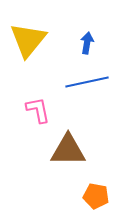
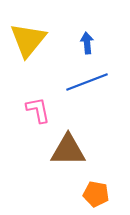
blue arrow: rotated 15 degrees counterclockwise
blue line: rotated 9 degrees counterclockwise
orange pentagon: moved 2 px up
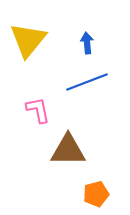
orange pentagon: rotated 25 degrees counterclockwise
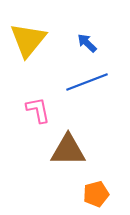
blue arrow: rotated 40 degrees counterclockwise
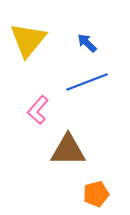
pink L-shape: rotated 128 degrees counterclockwise
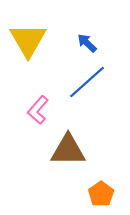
yellow triangle: rotated 9 degrees counterclockwise
blue line: rotated 21 degrees counterclockwise
orange pentagon: moved 5 px right; rotated 20 degrees counterclockwise
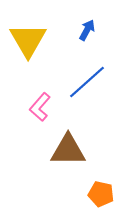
blue arrow: moved 13 px up; rotated 75 degrees clockwise
pink L-shape: moved 2 px right, 3 px up
orange pentagon: rotated 25 degrees counterclockwise
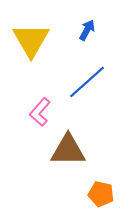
yellow triangle: moved 3 px right
pink L-shape: moved 5 px down
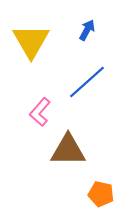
yellow triangle: moved 1 px down
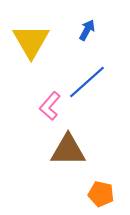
pink L-shape: moved 10 px right, 6 px up
